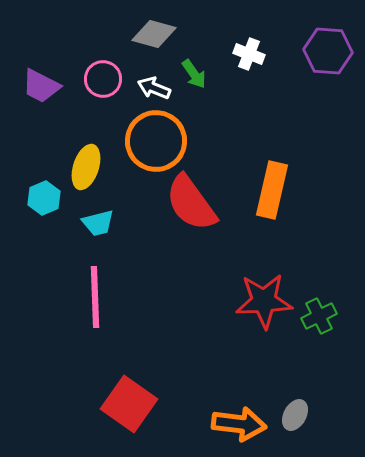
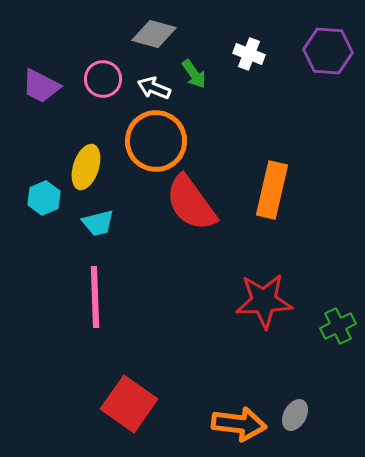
green cross: moved 19 px right, 10 px down
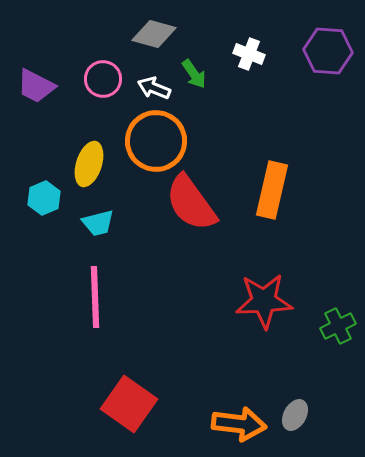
purple trapezoid: moved 5 px left
yellow ellipse: moved 3 px right, 3 px up
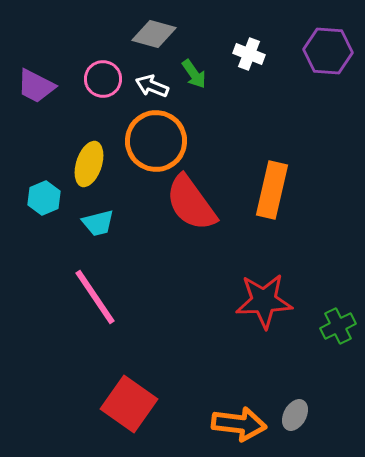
white arrow: moved 2 px left, 2 px up
pink line: rotated 32 degrees counterclockwise
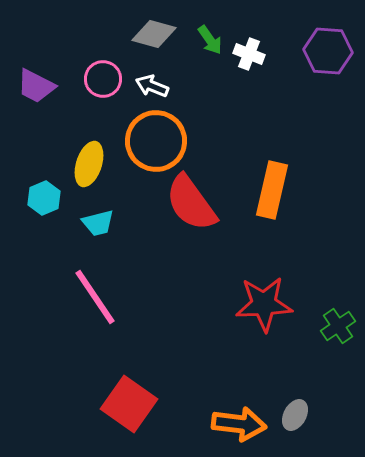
green arrow: moved 16 px right, 34 px up
red star: moved 3 px down
green cross: rotated 8 degrees counterclockwise
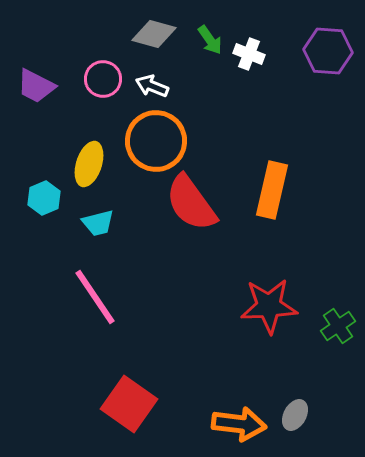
red star: moved 5 px right, 2 px down
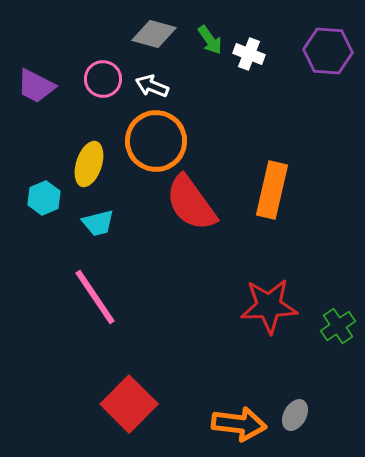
red square: rotated 10 degrees clockwise
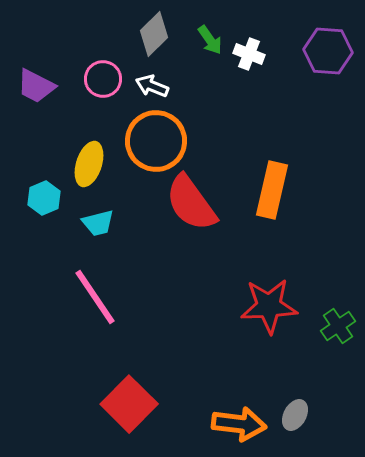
gray diamond: rotated 60 degrees counterclockwise
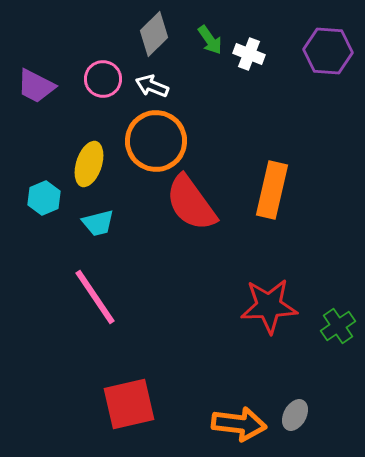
red square: rotated 32 degrees clockwise
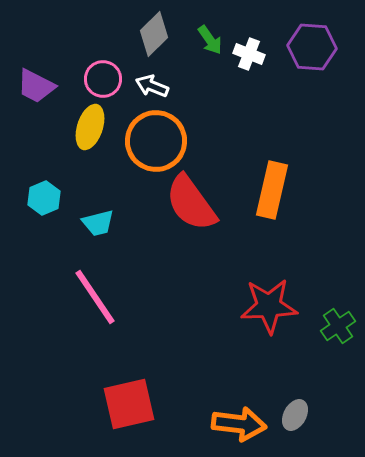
purple hexagon: moved 16 px left, 4 px up
yellow ellipse: moved 1 px right, 37 px up
